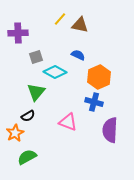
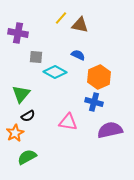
yellow line: moved 1 px right, 1 px up
purple cross: rotated 12 degrees clockwise
gray square: rotated 24 degrees clockwise
green triangle: moved 15 px left, 2 px down
pink triangle: rotated 12 degrees counterclockwise
purple semicircle: rotated 75 degrees clockwise
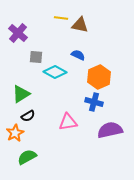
yellow line: rotated 56 degrees clockwise
purple cross: rotated 30 degrees clockwise
green triangle: rotated 18 degrees clockwise
pink triangle: rotated 18 degrees counterclockwise
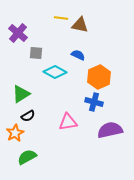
gray square: moved 4 px up
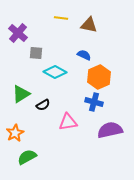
brown triangle: moved 9 px right
blue semicircle: moved 6 px right
black semicircle: moved 15 px right, 11 px up
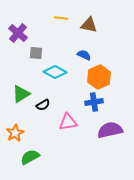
blue cross: rotated 24 degrees counterclockwise
green semicircle: moved 3 px right
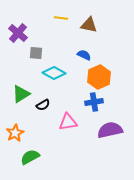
cyan diamond: moved 1 px left, 1 px down
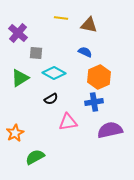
blue semicircle: moved 1 px right, 3 px up
green triangle: moved 1 px left, 16 px up
black semicircle: moved 8 px right, 6 px up
green semicircle: moved 5 px right
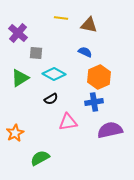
cyan diamond: moved 1 px down
green semicircle: moved 5 px right, 1 px down
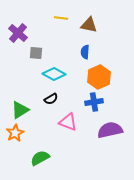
blue semicircle: rotated 112 degrees counterclockwise
green triangle: moved 32 px down
pink triangle: rotated 30 degrees clockwise
